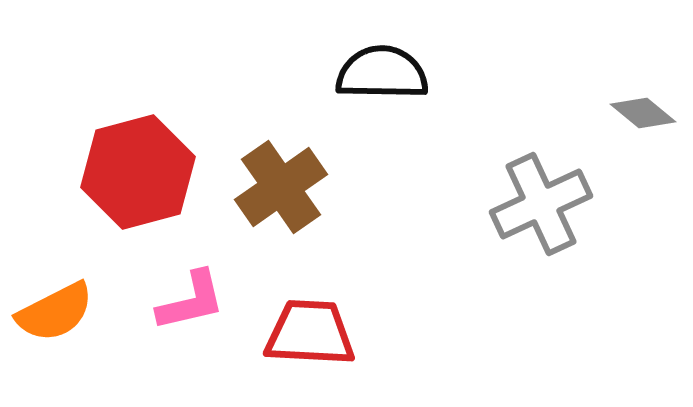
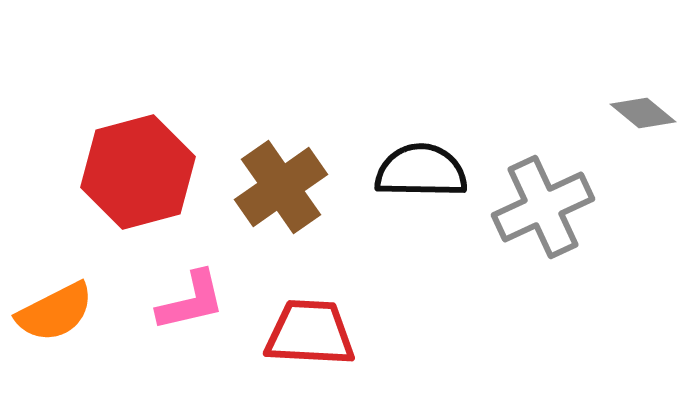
black semicircle: moved 39 px right, 98 px down
gray cross: moved 2 px right, 3 px down
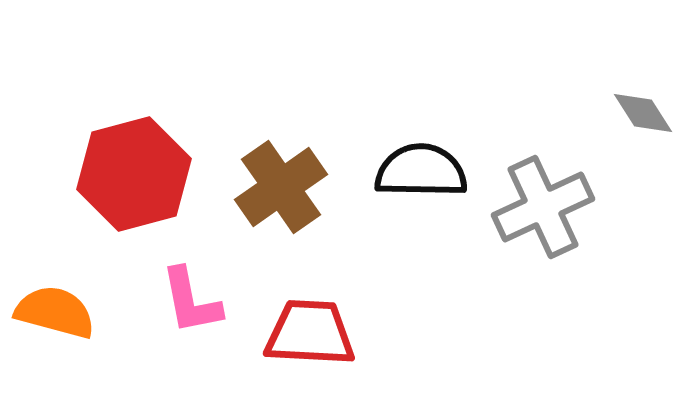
gray diamond: rotated 18 degrees clockwise
red hexagon: moved 4 px left, 2 px down
pink L-shape: rotated 92 degrees clockwise
orange semicircle: rotated 138 degrees counterclockwise
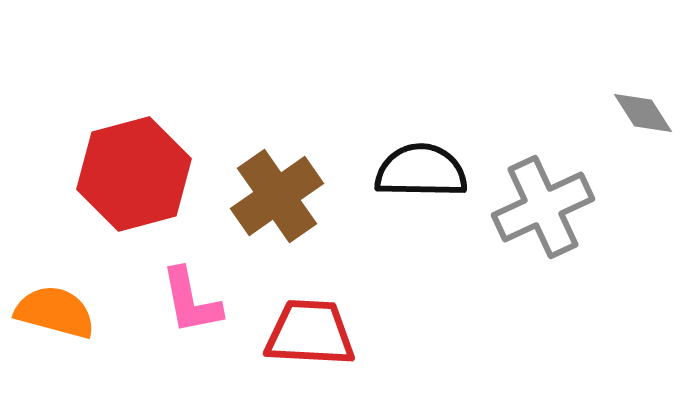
brown cross: moved 4 px left, 9 px down
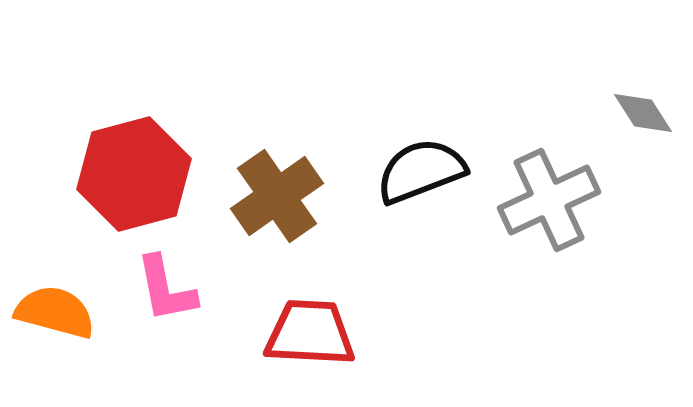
black semicircle: rotated 22 degrees counterclockwise
gray cross: moved 6 px right, 7 px up
pink L-shape: moved 25 px left, 12 px up
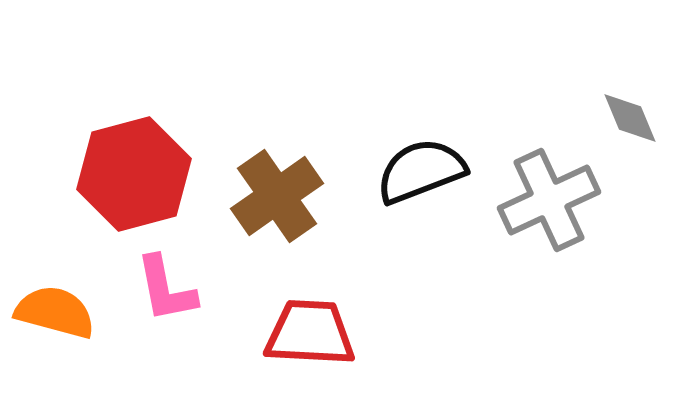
gray diamond: moved 13 px left, 5 px down; rotated 10 degrees clockwise
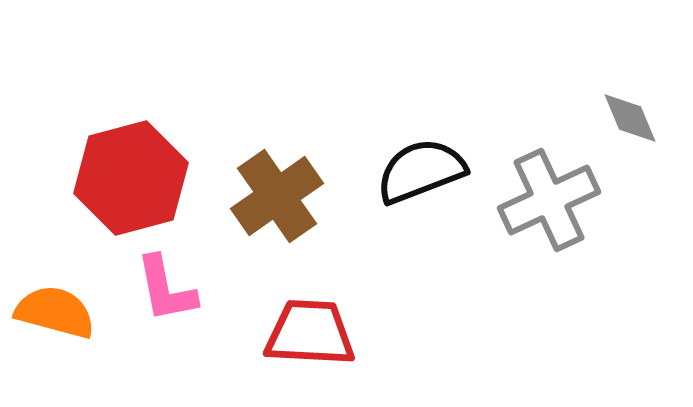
red hexagon: moved 3 px left, 4 px down
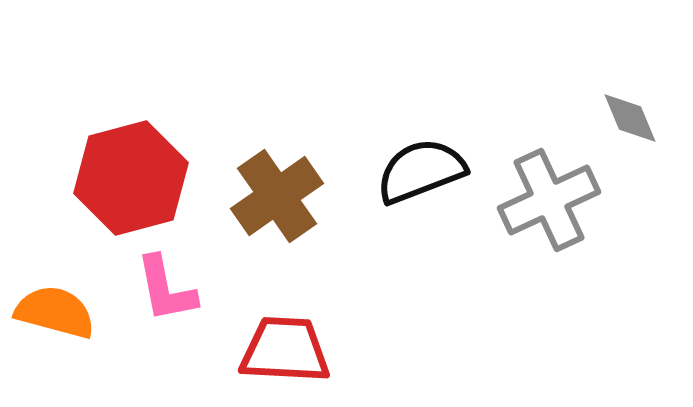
red trapezoid: moved 25 px left, 17 px down
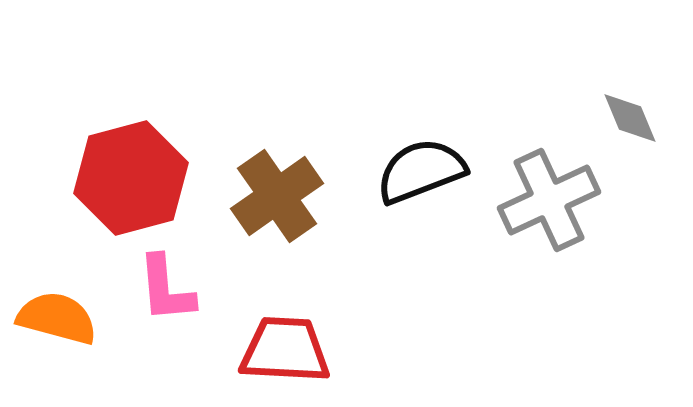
pink L-shape: rotated 6 degrees clockwise
orange semicircle: moved 2 px right, 6 px down
